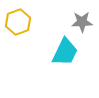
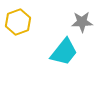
cyan trapezoid: moved 1 px left; rotated 12 degrees clockwise
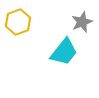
gray star: rotated 20 degrees counterclockwise
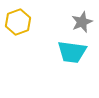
cyan trapezoid: moved 8 px right; rotated 60 degrees clockwise
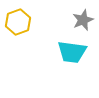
gray star: moved 1 px right, 2 px up
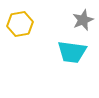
yellow hexagon: moved 2 px right, 2 px down; rotated 10 degrees clockwise
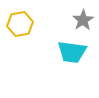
gray star: rotated 10 degrees counterclockwise
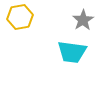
yellow hexagon: moved 7 px up
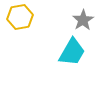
cyan trapezoid: rotated 68 degrees counterclockwise
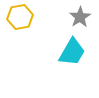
gray star: moved 3 px left, 3 px up
